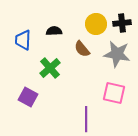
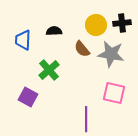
yellow circle: moved 1 px down
gray star: moved 6 px left
green cross: moved 1 px left, 2 px down
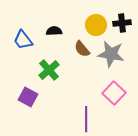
blue trapezoid: rotated 40 degrees counterclockwise
pink square: rotated 30 degrees clockwise
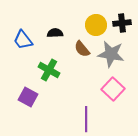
black semicircle: moved 1 px right, 2 px down
green cross: rotated 20 degrees counterclockwise
pink square: moved 1 px left, 4 px up
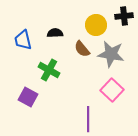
black cross: moved 2 px right, 7 px up
blue trapezoid: rotated 25 degrees clockwise
pink square: moved 1 px left, 1 px down
purple line: moved 2 px right
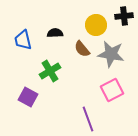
green cross: moved 1 px right, 1 px down; rotated 30 degrees clockwise
pink square: rotated 20 degrees clockwise
purple line: rotated 20 degrees counterclockwise
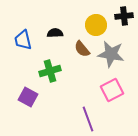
green cross: rotated 15 degrees clockwise
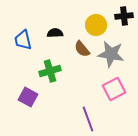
pink square: moved 2 px right, 1 px up
